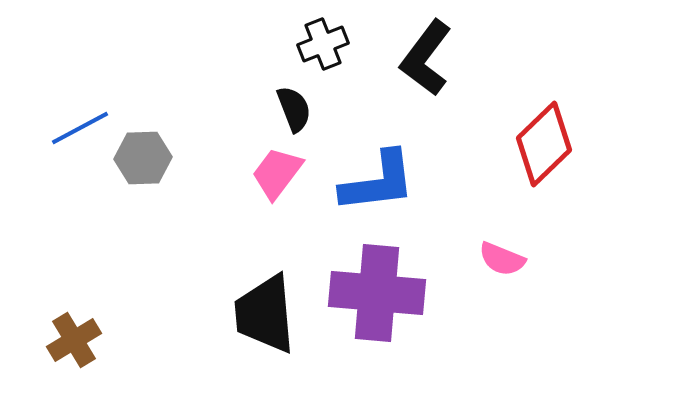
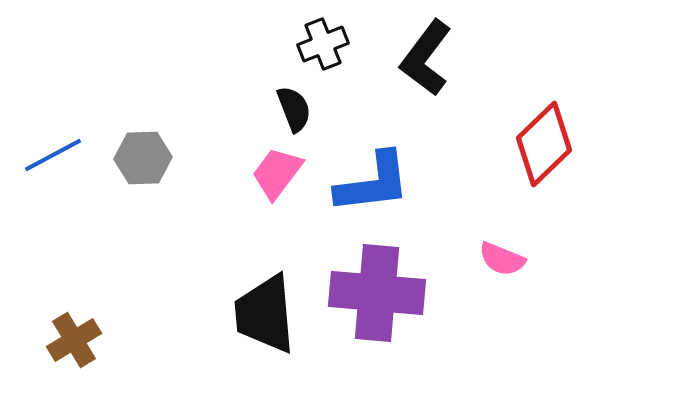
blue line: moved 27 px left, 27 px down
blue L-shape: moved 5 px left, 1 px down
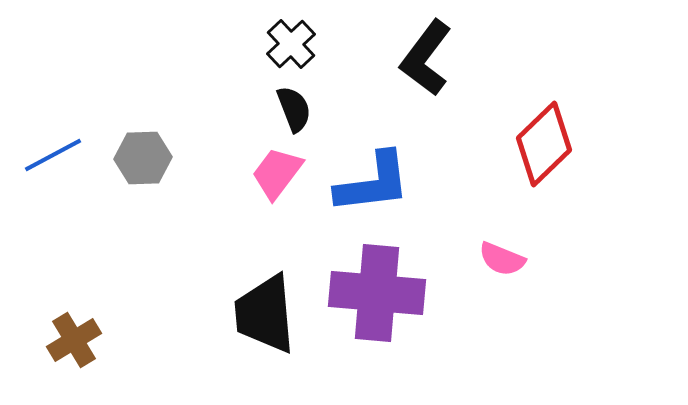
black cross: moved 32 px left; rotated 21 degrees counterclockwise
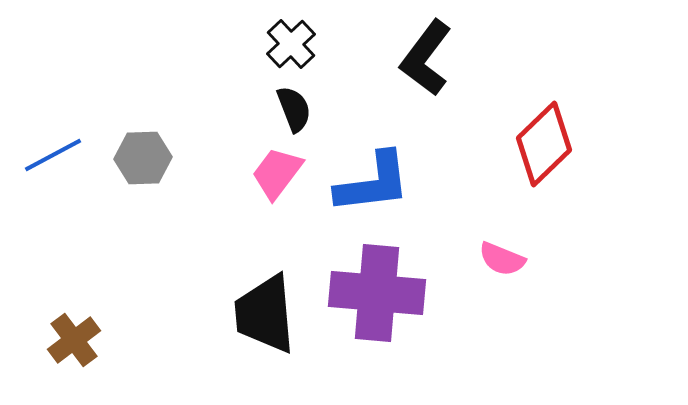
brown cross: rotated 6 degrees counterclockwise
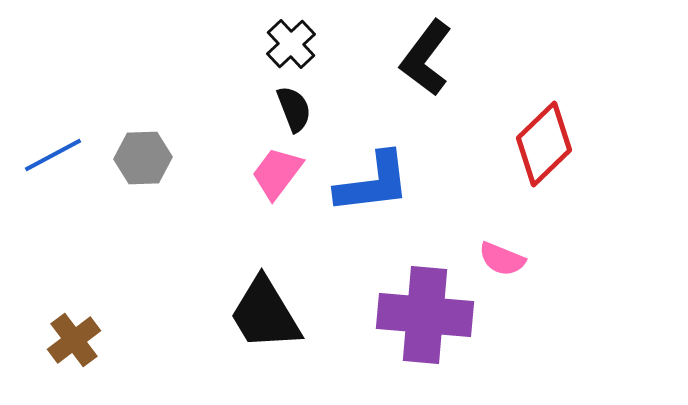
purple cross: moved 48 px right, 22 px down
black trapezoid: rotated 26 degrees counterclockwise
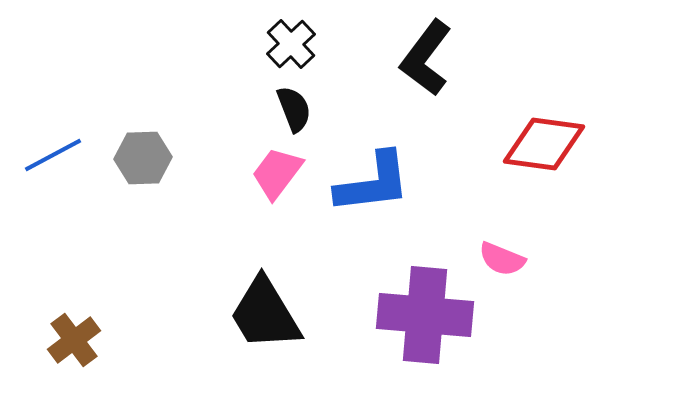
red diamond: rotated 52 degrees clockwise
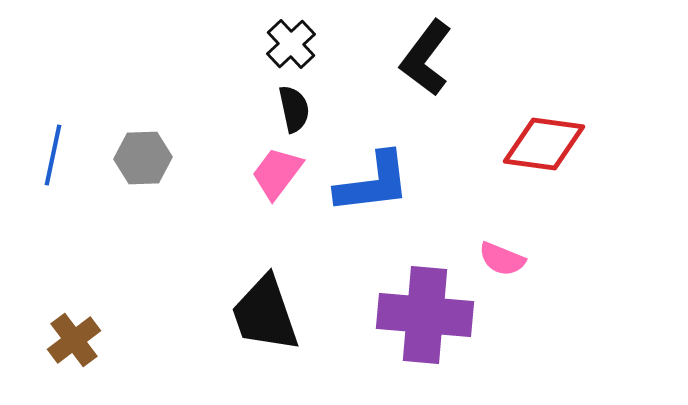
black semicircle: rotated 9 degrees clockwise
blue line: rotated 50 degrees counterclockwise
black trapezoid: rotated 12 degrees clockwise
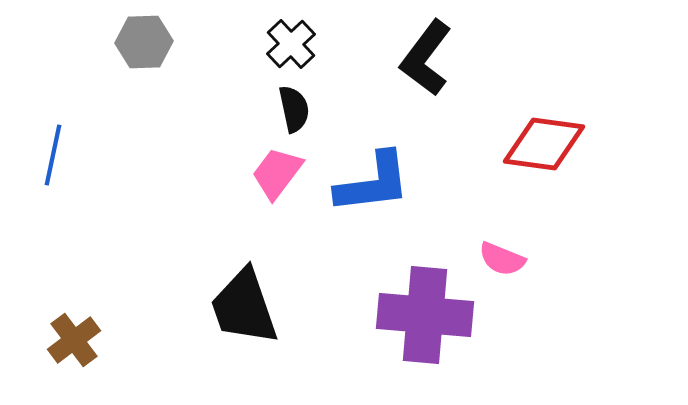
gray hexagon: moved 1 px right, 116 px up
black trapezoid: moved 21 px left, 7 px up
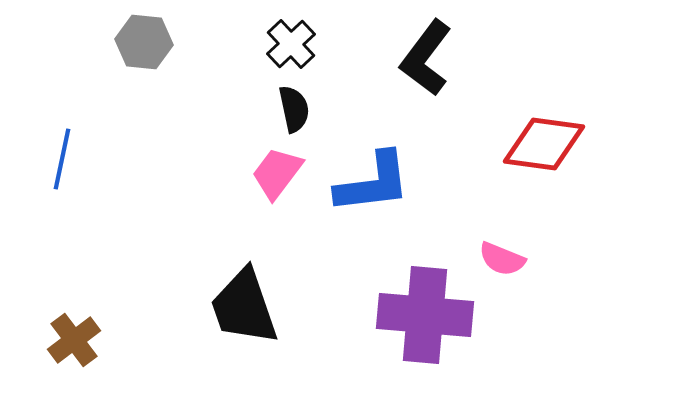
gray hexagon: rotated 8 degrees clockwise
blue line: moved 9 px right, 4 px down
